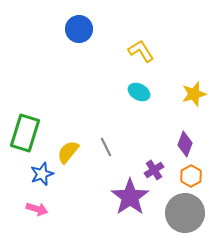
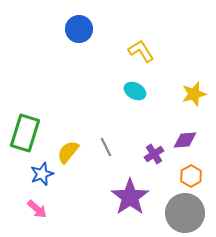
cyan ellipse: moved 4 px left, 1 px up
purple diamond: moved 4 px up; rotated 65 degrees clockwise
purple cross: moved 16 px up
pink arrow: rotated 25 degrees clockwise
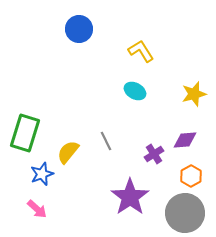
gray line: moved 6 px up
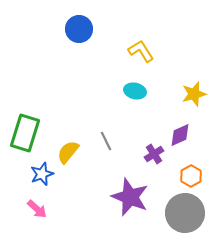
cyan ellipse: rotated 15 degrees counterclockwise
purple diamond: moved 5 px left, 5 px up; rotated 20 degrees counterclockwise
purple star: rotated 15 degrees counterclockwise
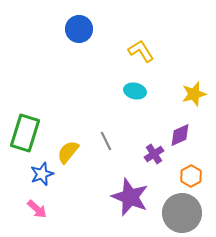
gray circle: moved 3 px left
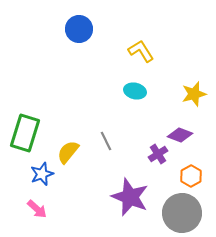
purple diamond: rotated 45 degrees clockwise
purple cross: moved 4 px right
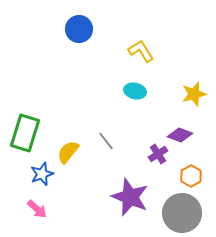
gray line: rotated 12 degrees counterclockwise
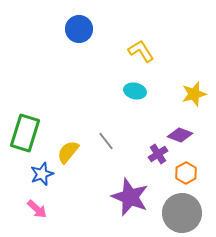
orange hexagon: moved 5 px left, 3 px up
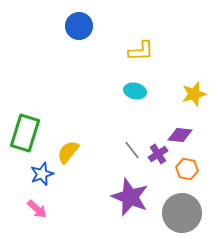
blue circle: moved 3 px up
yellow L-shape: rotated 120 degrees clockwise
purple diamond: rotated 15 degrees counterclockwise
gray line: moved 26 px right, 9 px down
orange hexagon: moved 1 px right, 4 px up; rotated 20 degrees counterclockwise
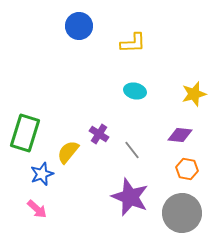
yellow L-shape: moved 8 px left, 8 px up
purple cross: moved 59 px left, 20 px up; rotated 24 degrees counterclockwise
